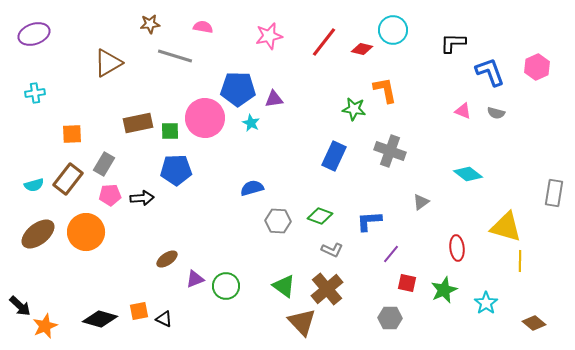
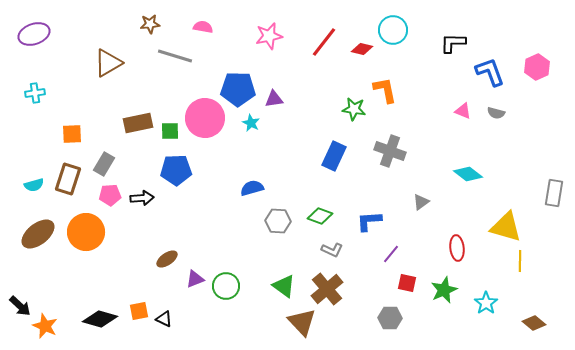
brown rectangle at (68, 179): rotated 20 degrees counterclockwise
orange star at (45, 326): rotated 25 degrees counterclockwise
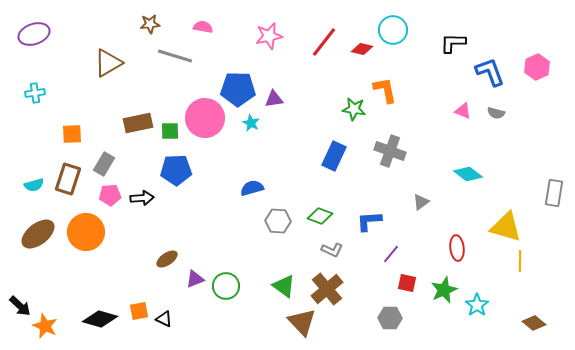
cyan star at (486, 303): moved 9 px left, 2 px down
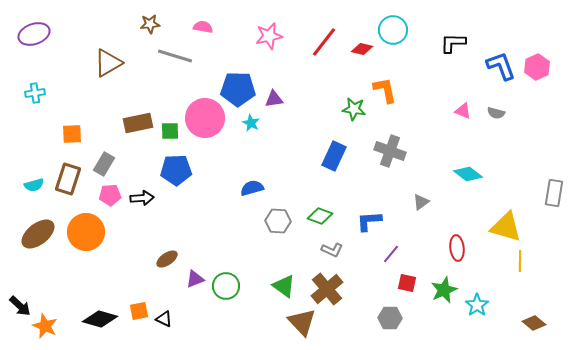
blue L-shape at (490, 72): moved 11 px right, 6 px up
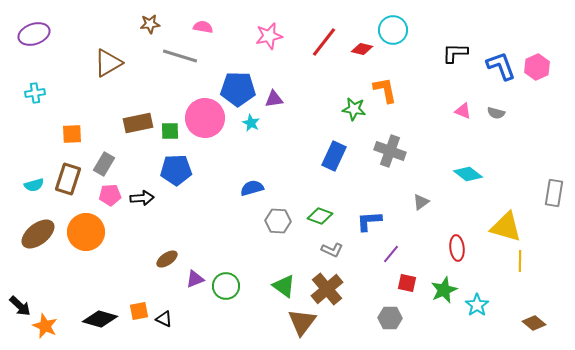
black L-shape at (453, 43): moved 2 px right, 10 px down
gray line at (175, 56): moved 5 px right
brown triangle at (302, 322): rotated 20 degrees clockwise
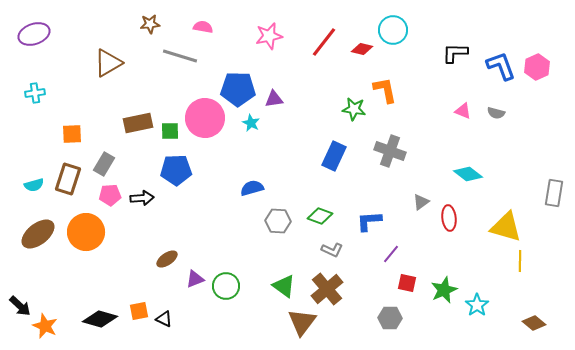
red ellipse at (457, 248): moved 8 px left, 30 px up
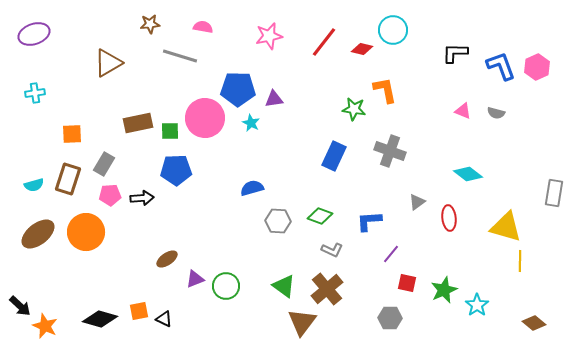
gray triangle at (421, 202): moved 4 px left
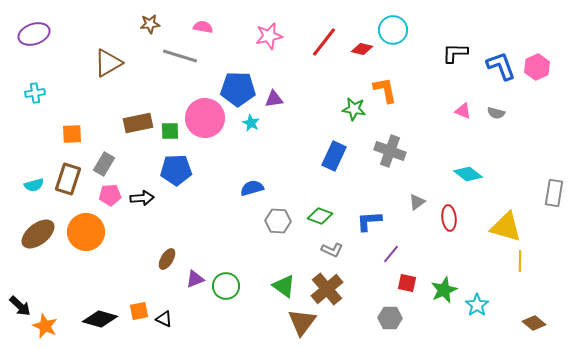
brown ellipse at (167, 259): rotated 25 degrees counterclockwise
